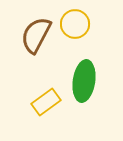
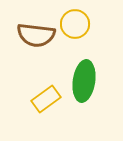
brown semicircle: rotated 111 degrees counterclockwise
yellow rectangle: moved 3 px up
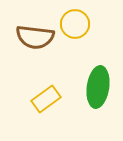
brown semicircle: moved 1 px left, 2 px down
green ellipse: moved 14 px right, 6 px down
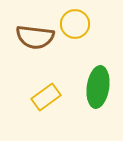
yellow rectangle: moved 2 px up
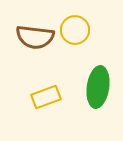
yellow circle: moved 6 px down
yellow rectangle: rotated 16 degrees clockwise
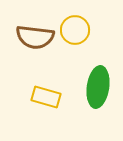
yellow rectangle: rotated 36 degrees clockwise
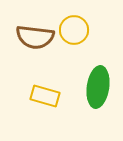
yellow circle: moved 1 px left
yellow rectangle: moved 1 px left, 1 px up
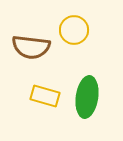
brown semicircle: moved 4 px left, 10 px down
green ellipse: moved 11 px left, 10 px down
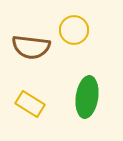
yellow rectangle: moved 15 px left, 8 px down; rotated 16 degrees clockwise
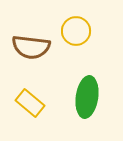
yellow circle: moved 2 px right, 1 px down
yellow rectangle: moved 1 px up; rotated 8 degrees clockwise
